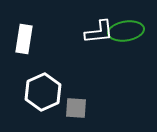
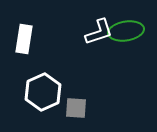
white L-shape: rotated 12 degrees counterclockwise
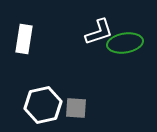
green ellipse: moved 1 px left, 12 px down
white hexagon: moved 13 px down; rotated 12 degrees clockwise
